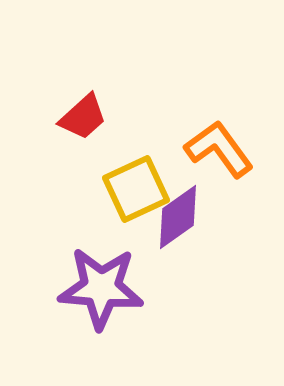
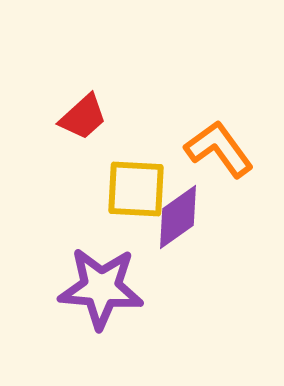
yellow square: rotated 28 degrees clockwise
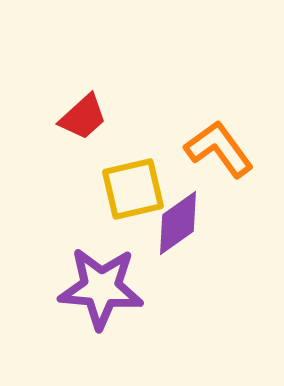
yellow square: moved 3 px left; rotated 16 degrees counterclockwise
purple diamond: moved 6 px down
